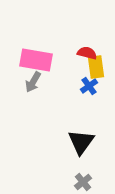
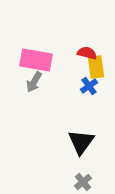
gray arrow: moved 1 px right
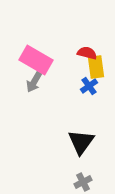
pink rectangle: rotated 20 degrees clockwise
gray cross: rotated 12 degrees clockwise
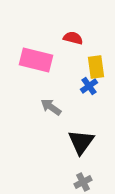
red semicircle: moved 14 px left, 15 px up
pink rectangle: rotated 16 degrees counterclockwise
gray arrow: moved 17 px right, 25 px down; rotated 95 degrees clockwise
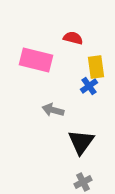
gray arrow: moved 2 px right, 3 px down; rotated 20 degrees counterclockwise
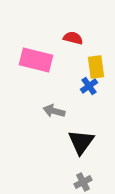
gray arrow: moved 1 px right, 1 px down
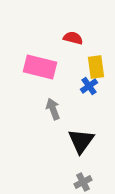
pink rectangle: moved 4 px right, 7 px down
gray arrow: moved 1 px left, 2 px up; rotated 55 degrees clockwise
black triangle: moved 1 px up
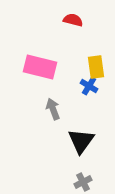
red semicircle: moved 18 px up
blue cross: rotated 24 degrees counterclockwise
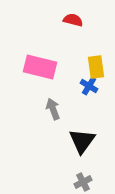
black triangle: moved 1 px right
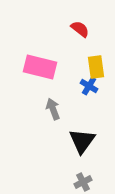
red semicircle: moved 7 px right, 9 px down; rotated 24 degrees clockwise
